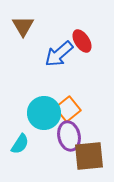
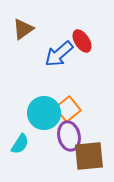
brown triangle: moved 3 px down; rotated 25 degrees clockwise
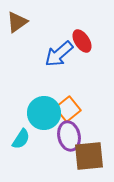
brown triangle: moved 6 px left, 7 px up
cyan semicircle: moved 1 px right, 5 px up
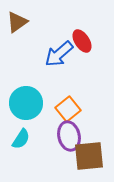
cyan circle: moved 18 px left, 10 px up
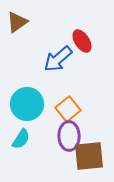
blue arrow: moved 1 px left, 5 px down
cyan circle: moved 1 px right, 1 px down
purple ellipse: rotated 12 degrees clockwise
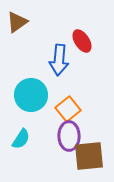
blue arrow: moved 1 px right, 1 px down; rotated 44 degrees counterclockwise
cyan circle: moved 4 px right, 9 px up
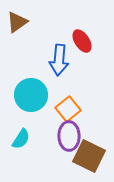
brown square: rotated 32 degrees clockwise
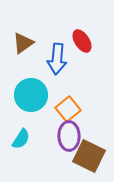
brown triangle: moved 6 px right, 21 px down
blue arrow: moved 2 px left, 1 px up
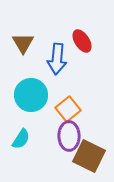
brown triangle: rotated 25 degrees counterclockwise
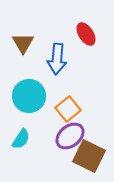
red ellipse: moved 4 px right, 7 px up
cyan circle: moved 2 px left, 1 px down
purple ellipse: moved 1 px right; rotated 52 degrees clockwise
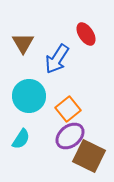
blue arrow: rotated 28 degrees clockwise
